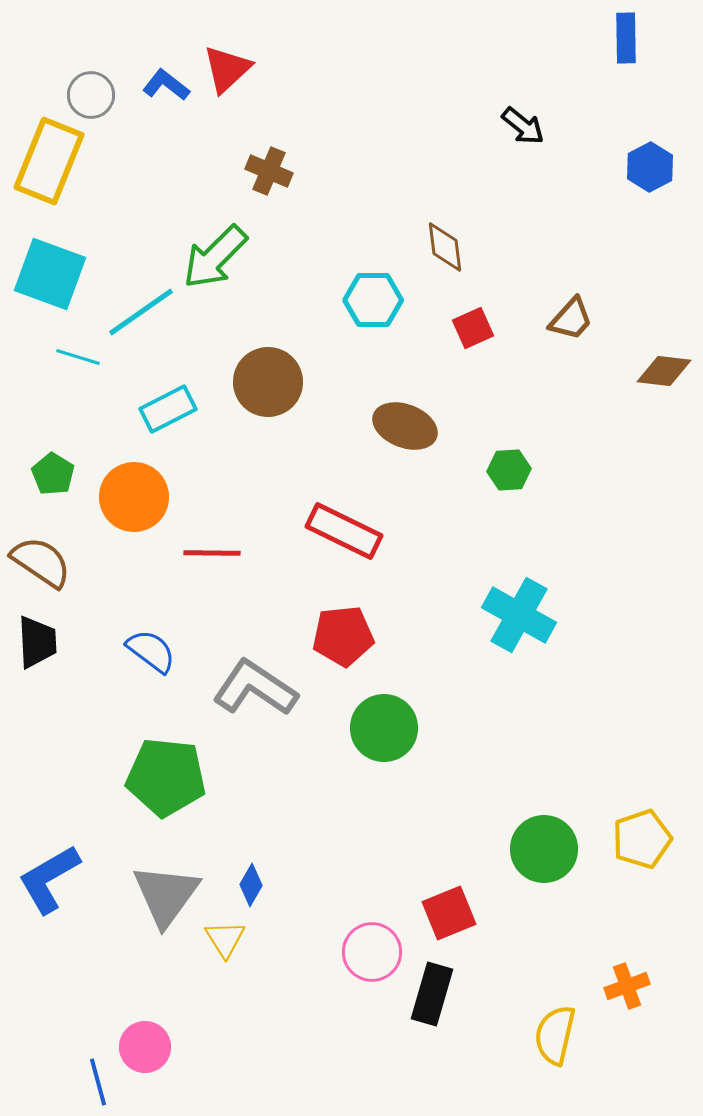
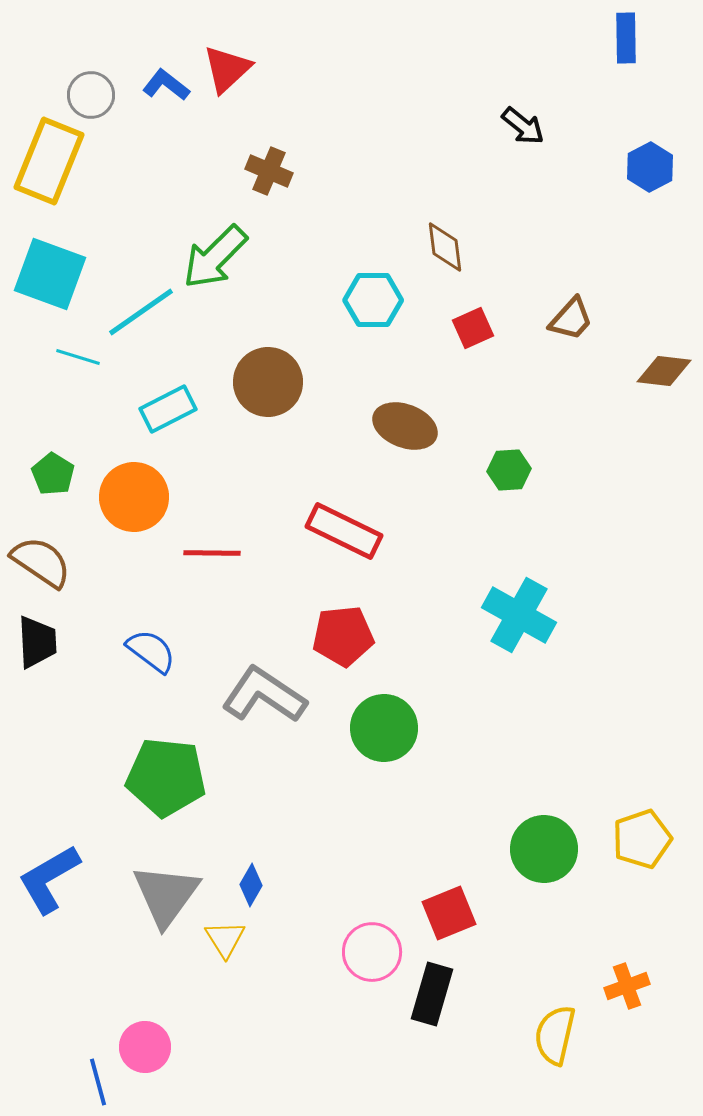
gray L-shape at (255, 688): moved 9 px right, 7 px down
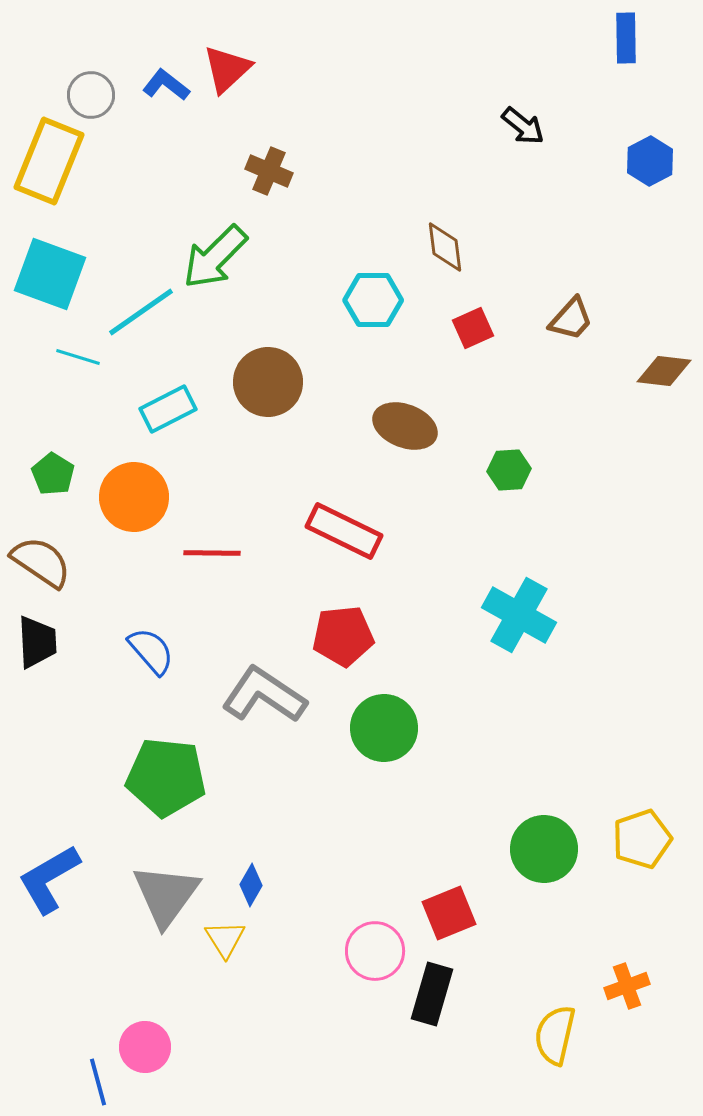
blue hexagon at (650, 167): moved 6 px up
blue semicircle at (151, 651): rotated 12 degrees clockwise
pink circle at (372, 952): moved 3 px right, 1 px up
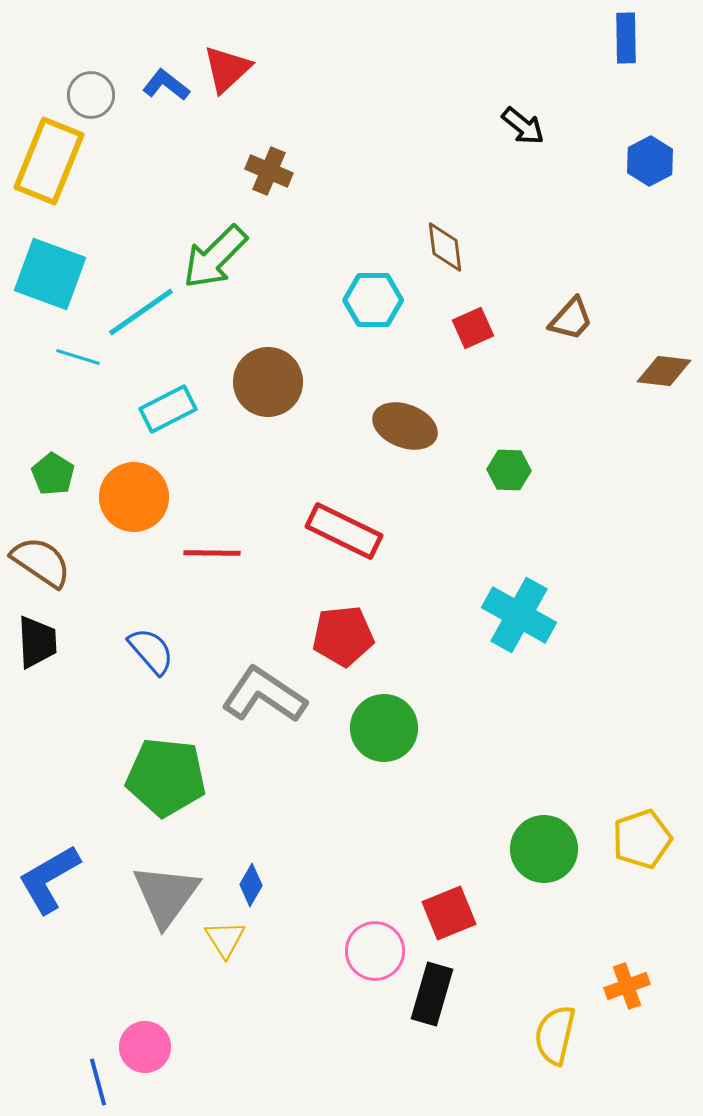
green hexagon at (509, 470): rotated 6 degrees clockwise
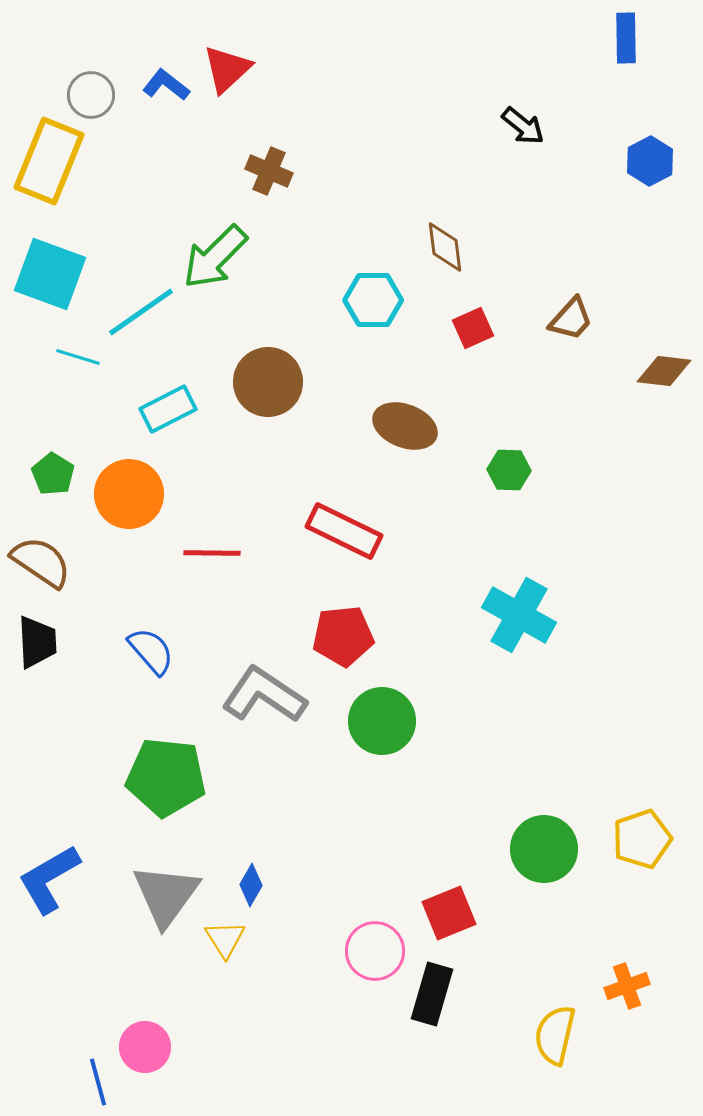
orange circle at (134, 497): moved 5 px left, 3 px up
green circle at (384, 728): moved 2 px left, 7 px up
